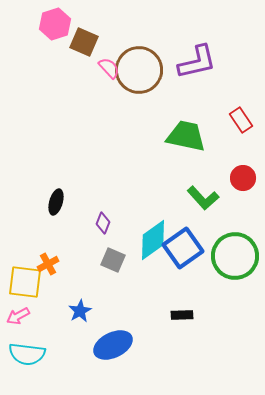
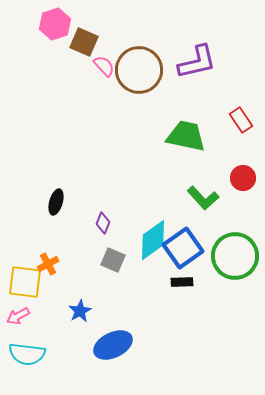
pink semicircle: moved 5 px left, 2 px up
black rectangle: moved 33 px up
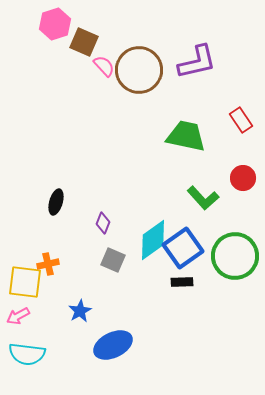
orange cross: rotated 15 degrees clockwise
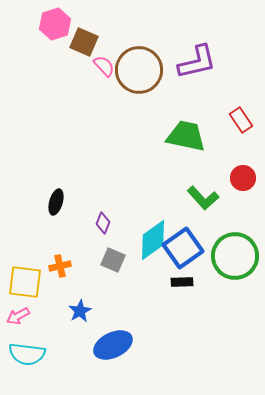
orange cross: moved 12 px right, 2 px down
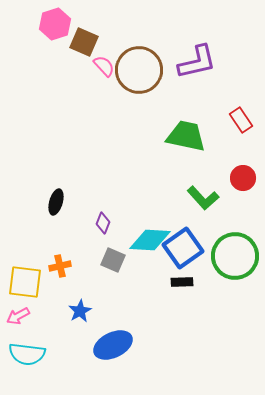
cyan diamond: moved 3 px left; rotated 39 degrees clockwise
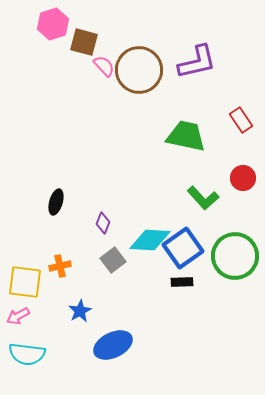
pink hexagon: moved 2 px left
brown square: rotated 8 degrees counterclockwise
gray square: rotated 30 degrees clockwise
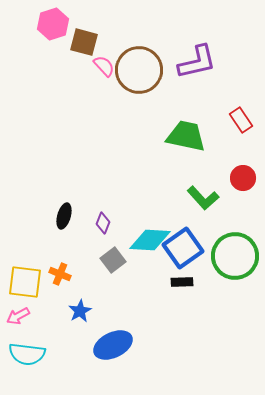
black ellipse: moved 8 px right, 14 px down
orange cross: moved 8 px down; rotated 35 degrees clockwise
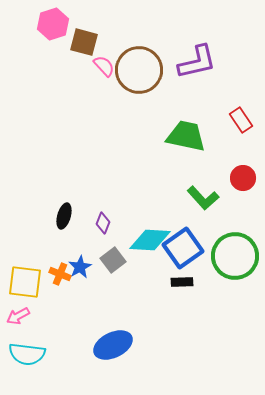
blue star: moved 44 px up
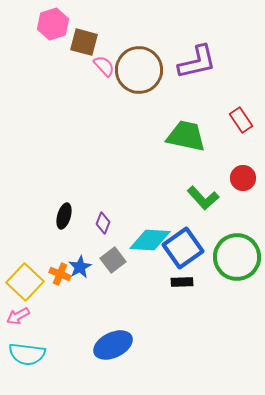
green circle: moved 2 px right, 1 px down
yellow square: rotated 36 degrees clockwise
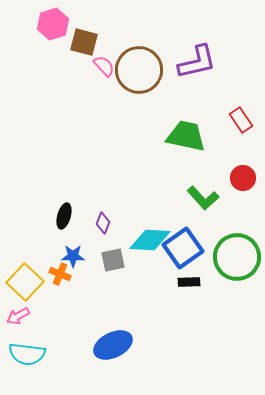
gray square: rotated 25 degrees clockwise
blue star: moved 7 px left, 11 px up; rotated 30 degrees clockwise
black rectangle: moved 7 px right
